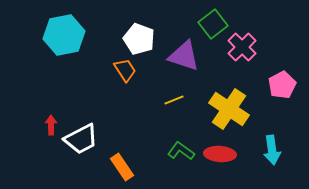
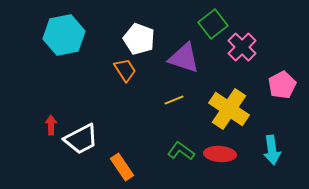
purple triangle: moved 2 px down
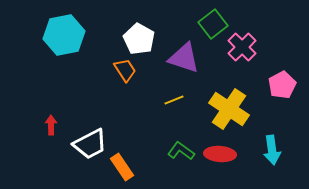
white pentagon: rotated 8 degrees clockwise
white trapezoid: moved 9 px right, 5 px down
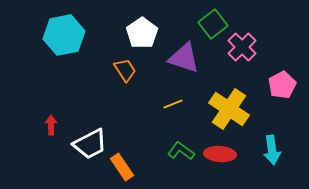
white pentagon: moved 3 px right, 6 px up; rotated 8 degrees clockwise
yellow line: moved 1 px left, 4 px down
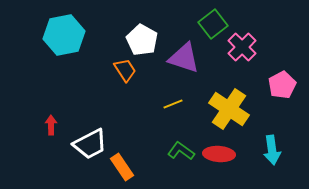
white pentagon: moved 7 px down; rotated 8 degrees counterclockwise
red ellipse: moved 1 px left
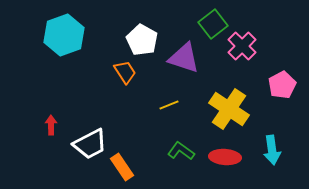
cyan hexagon: rotated 9 degrees counterclockwise
pink cross: moved 1 px up
orange trapezoid: moved 2 px down
yellow line: moved 4 px left, 1 px down
red ellipse: moved 6 px right, 3 px down
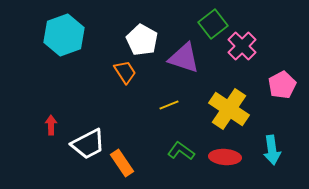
white trapezoid: moved 2 px left
orange rectangle: moved 4 px up
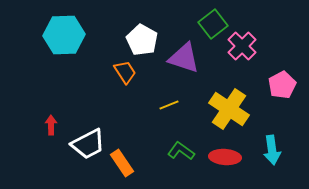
cyan hexagon: rotated 18 degrees clockwise
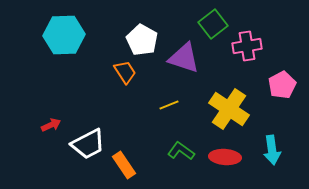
pink cross: moved 5 px right; rotated 36 degrees clockwise
red arrow: rotated 66 degrees clockwise
orange rectangle: moved 2 px right, 2 px down
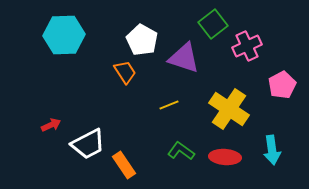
pink cross: rotated 16 degrees counterclockwise
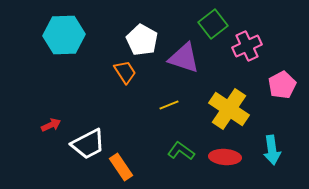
orange rectangle: moved 3 px left, 2 px down
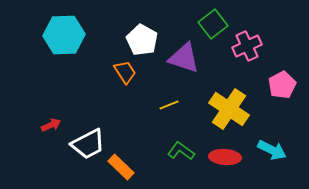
cyan arrow: rotated 56 degrees counterclockwise
orange rectangle: rotated 12 degrees counterclockwise
